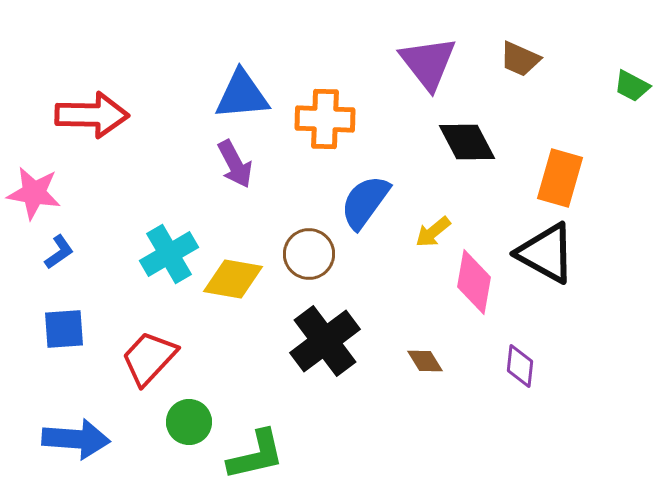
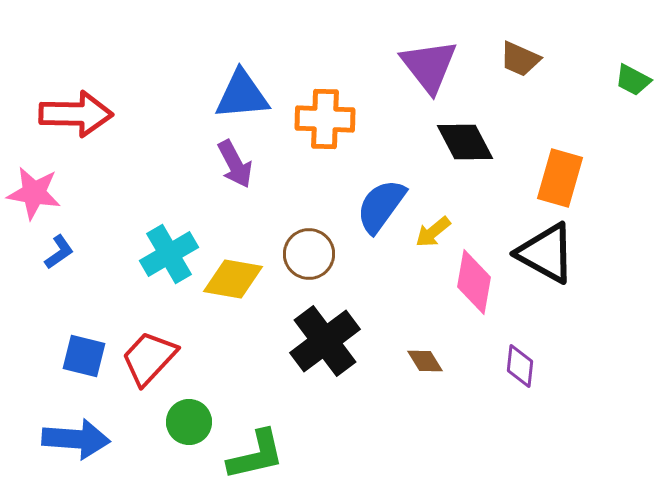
purple triangle: moved 1 px right, 3 px down
green trapezoid: moved 1 px right, 6 px up
red arrow: moved 16 px left, 1 px up
black diamond: moved 2 px left
blue semicircle: moved 16 px right, 4 px down
blue square: moved 20 px right, 27 px down; rotated 18 degrees clockwise
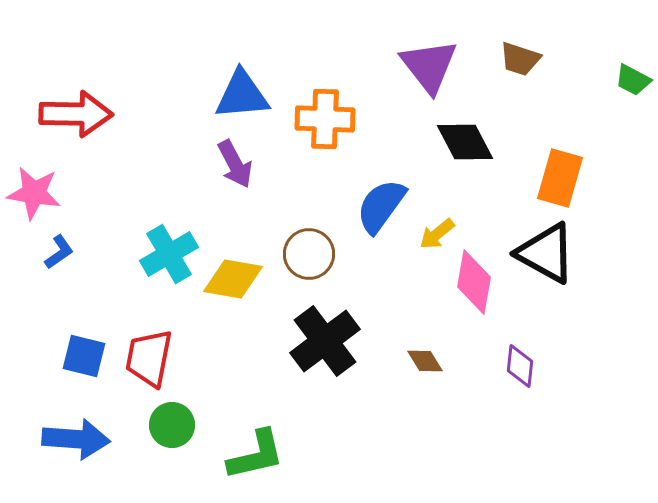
brown trapezoid: rotated 6 degrees counterclockwise
yellow arrow: moved 4 px right, 2 px down
red trapezoid: rotated 32 degrees counterclockwise
green circle: moved 17 px left, 3 px down
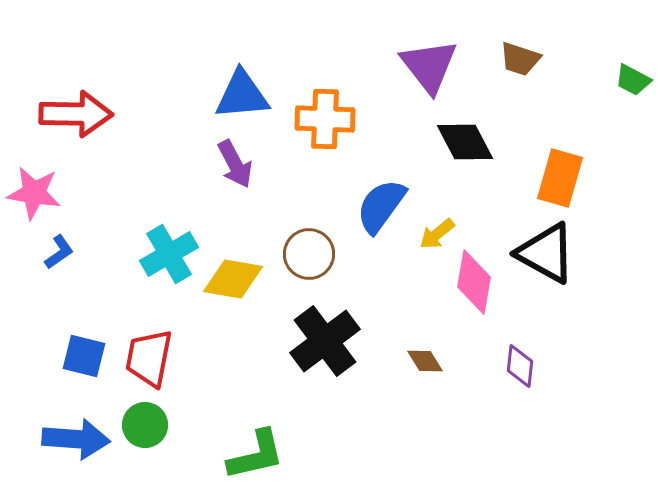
green circle: moved 27 px left
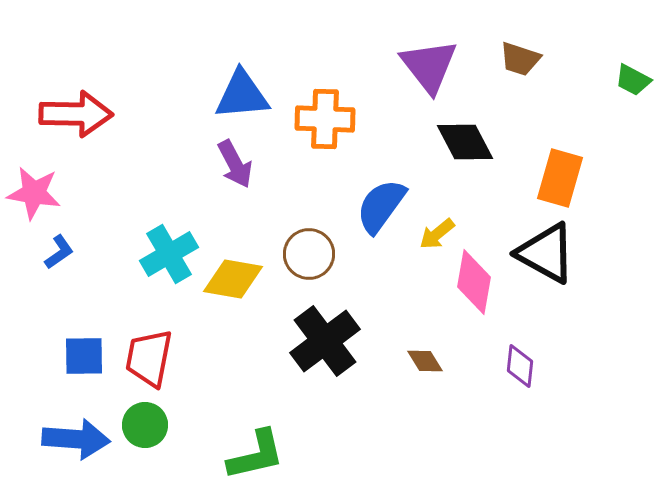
blue square: rotated 15 degrees counterclockwise
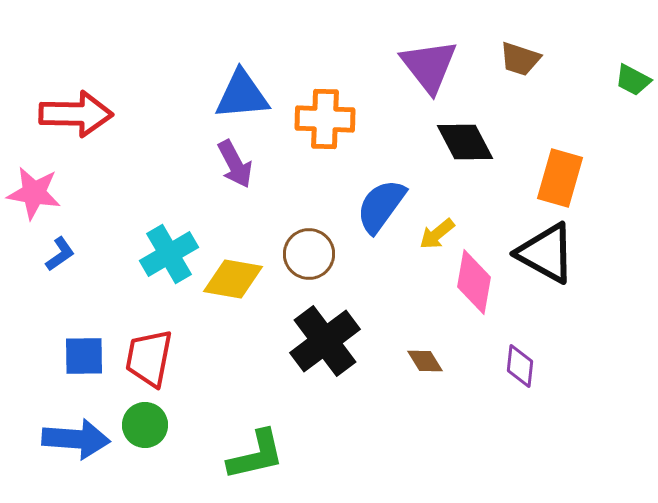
blue L-shape: moved 1 px right, 2 px down
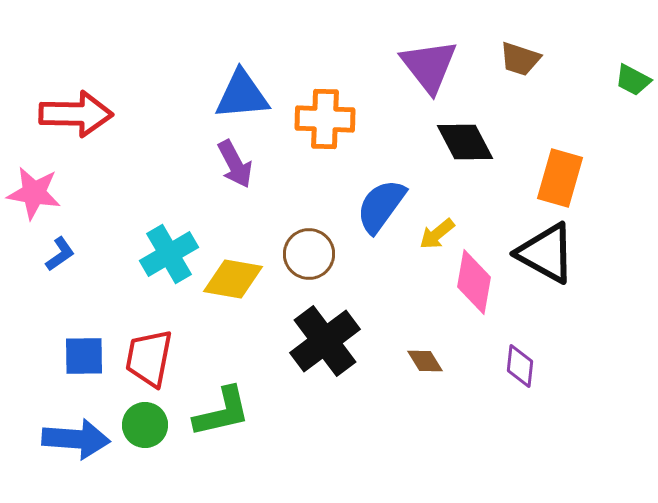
green L-shape: moved 34 px left, 43 px up
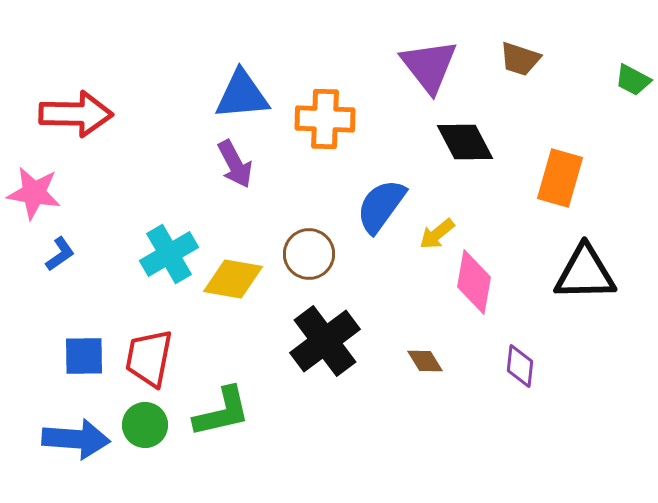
black triangle: moved 39 px right, 20 px down; rotated 30 degrees counterclockwise
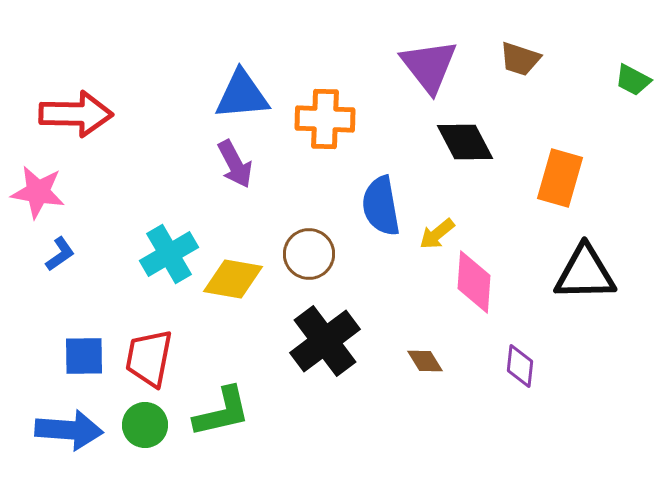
pink star: moved 4 px right, 1 px up
blue semicircle: rotated 46 degrees counterclockwise
pink diamond: rotated 6 degrees counterclockwise
blue arrow: moved 7 px left, 9 px up
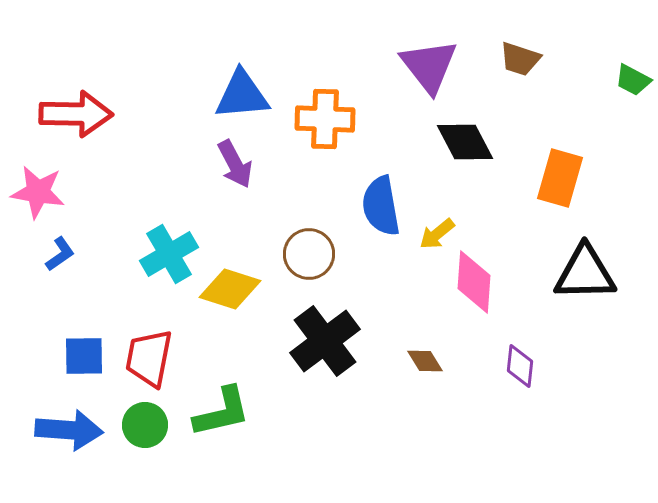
yellow diamond: moved 3 px left, 10 px down; rotated 8 degrees clockwise
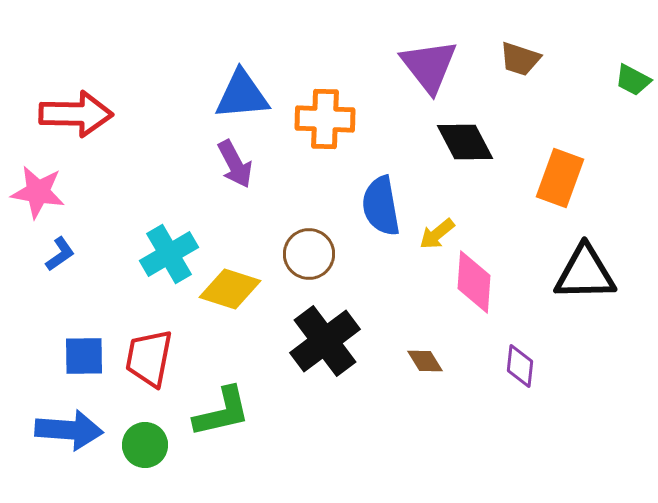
orange rectangle: rotated 4 degrees clockwise
green circle: moved 20 px down
